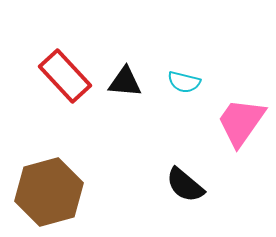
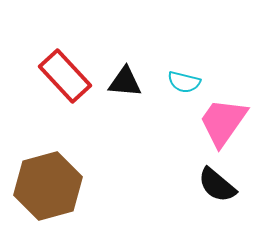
pink trapezoid: moved 18 px left
black semicircle: moved 32 px right
brown hexagon: moved 1 px left, 6 px up
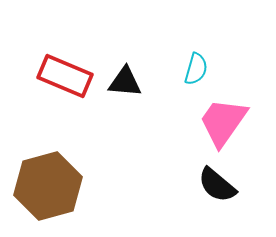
red rectangle: rotated 24 degrees counterclockwise
cyan semicircle: moved 12 px right, 13 px up; rotated 88 degrees counterclockwise
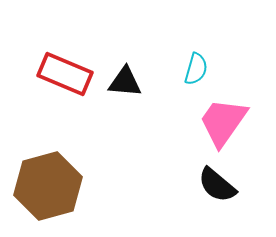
red rectangle: moved 2 px up
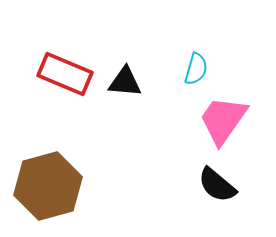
pink trapezoid: moved 2 px up
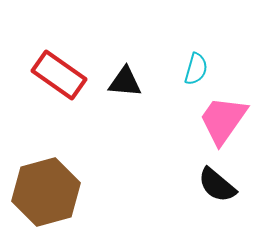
red rectangle: moved 6 px left, 1 px down; rotated 12 degrees clockwise
brown hexagon: moved 2 px left, 6 px down
